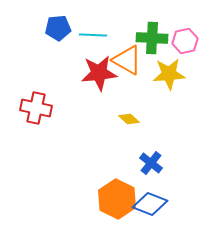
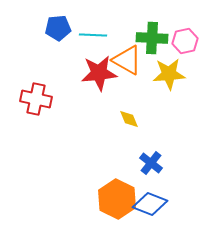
red cross: moved 9 px up
yellow diamond: rotated 25 degrees clockwise
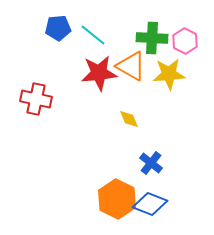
cyan line: rotated 36 degrees clockwise
pink hexagon: rotated 20 degrees counterclockwise
orange triangle: moved 4 px right, 6 px down
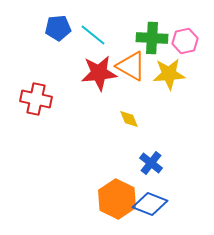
pink hexagon: rotated 20 degrees clockwise
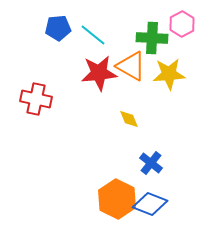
pink hexagon: moved 3 px left, 17 px up; rotated 15 degrees counterclockwise
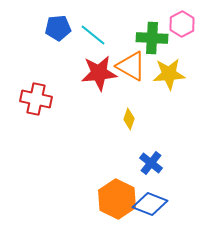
yellow diamond: rotated 40 degrees clockwise
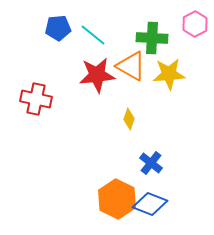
pink hexagon: moved 13 px right
red star: moved 2 px left, 2 px down
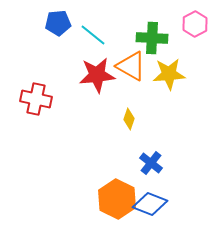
blue pentagon: moved 5 px up
